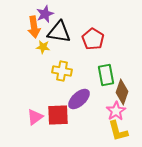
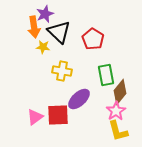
black triangle: rotated 35 degrees clockwise
brown diamond: moved 2 px left; rotated 20 degrees clockwise
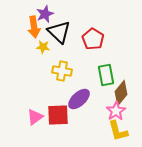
brown diamond: moved 1 px right, 1 px down
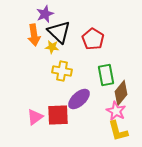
orange arrow: moved 8 px down
yellow star: moved 9 px right
pink star: rotated 12 degrees counterclockwise
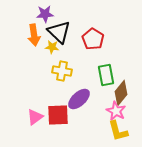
purple star: rotated 18 degrees clockwise
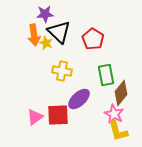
yellow star: moved 6 px left, 4 px up; rotated 16 degrees clockwise
pink star: moved 2 px left, 3 px down
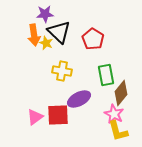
purple ellipse: rotated 15 degrees clockwise
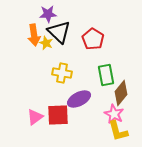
purple star: moved 3 px right
yellow cross: moved 2 px down
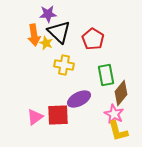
yellow cross: moved 2 px right, 8 px up
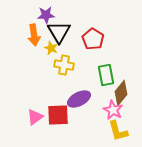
purple star: moved 2 px left, 1 px down
black triangle: rotated 15 degrees clockwise
yellow star: moved 5 px right, 5 px down
pink star: moved 1 px left, 4 px up
